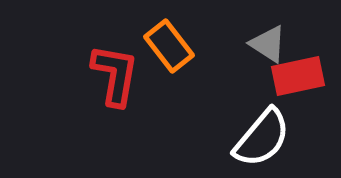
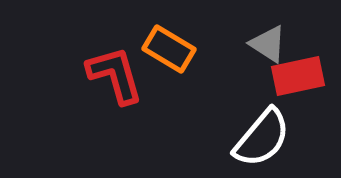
orange rectangle: moved 3 px down; rotated 21 degrees counterclockwise
red L-shape: rotated 26 degrees counterclockwise
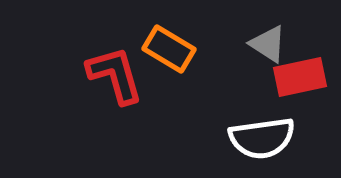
red rectangle: moved 2 px right, 1 px down
white semicircle: rotated 42 degrees clockwise
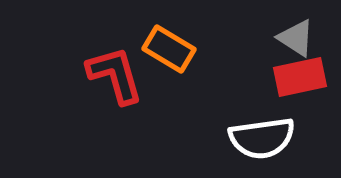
gray triangle: moved 28 px right, 6 px up
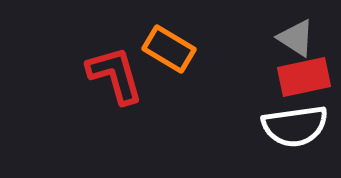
red rectangle: moved 4 px right
white semicircle: moved 33 px right, 12 px up
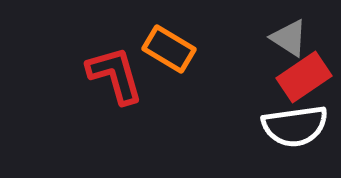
gray triangle: moved 7 px left
red rectangle: rotated 22 degrees counterclockwise
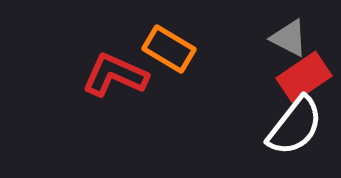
gray triangle: rotated 6 degrees counterclockwise
red L-shape: rotated 50 degrees counterclockwise
white semicircle: rotated 44 degrees counterclockwise
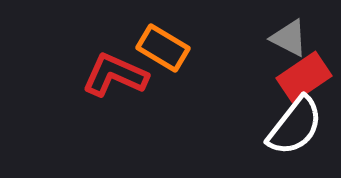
orange rectangle: moved 6 px left, 1 px up
